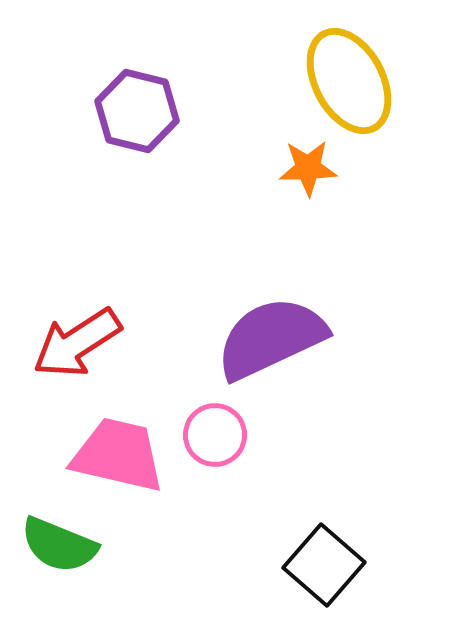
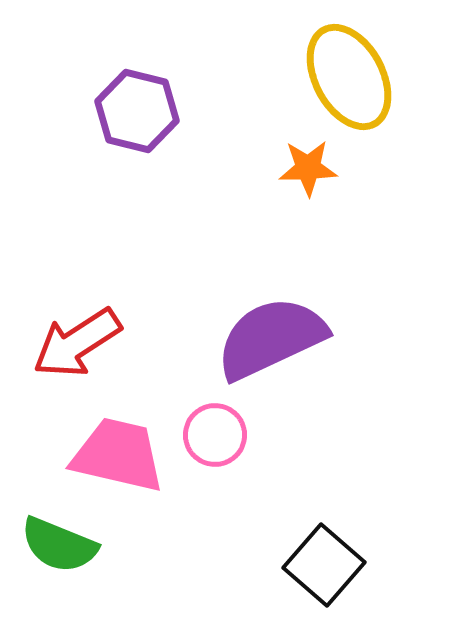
yellow ellipse: moved 4 px up
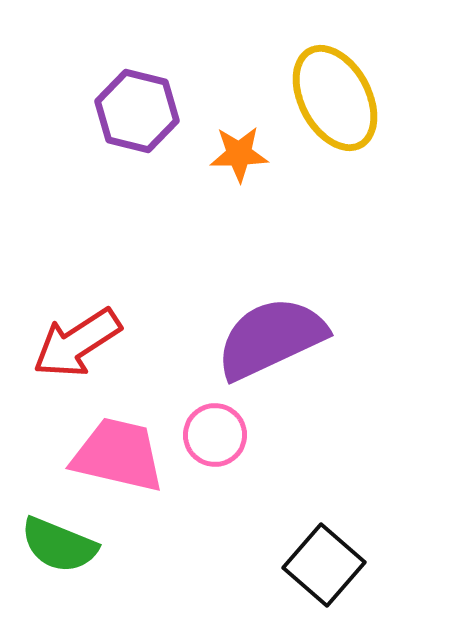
yellow ellipse: moved 14 px left, 21 px down
orange star: moved 69 px left, 14 px up
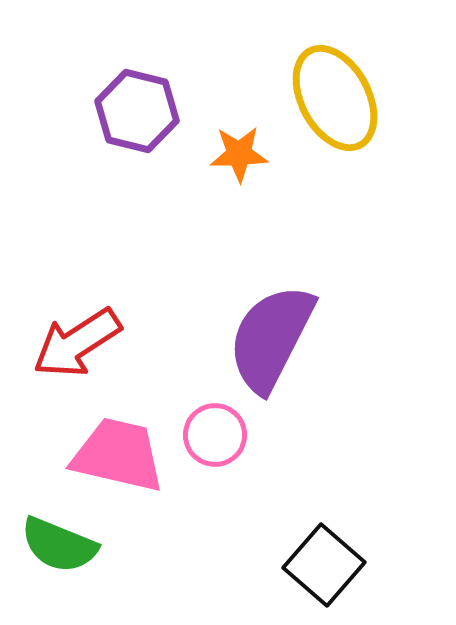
purple semicircle: rotated 38 degrees counterclockwise
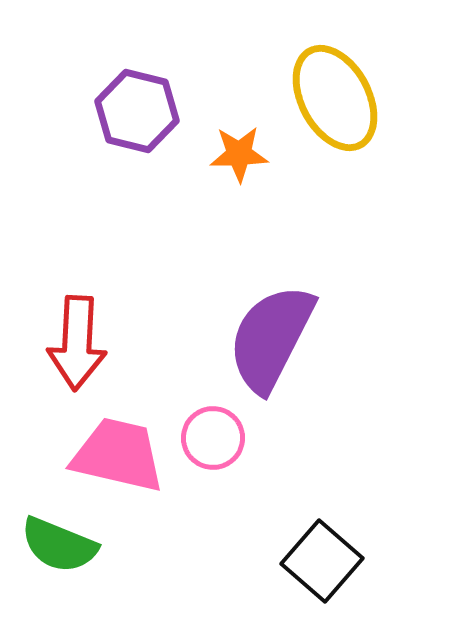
red arrow: rotated 54 degrees counterclockwise
pink circle: moved 2 px left, 3 px down
black square: moved 2 px left, 4 px up
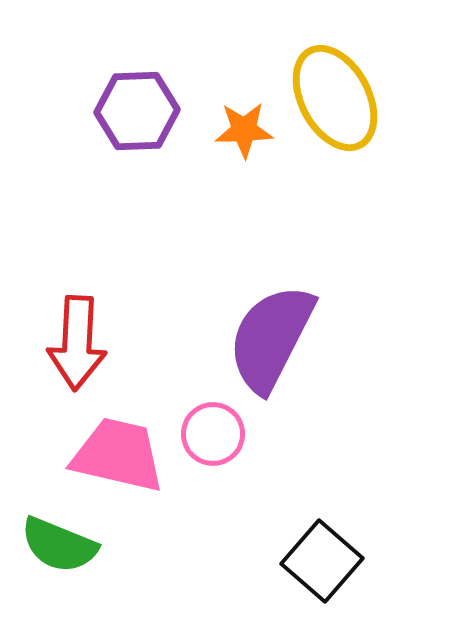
purple hexagon: rotated 16 degrees counterclockwise
orange star: moved 5 px right, 24 px up
pink circle: moved 4 px up
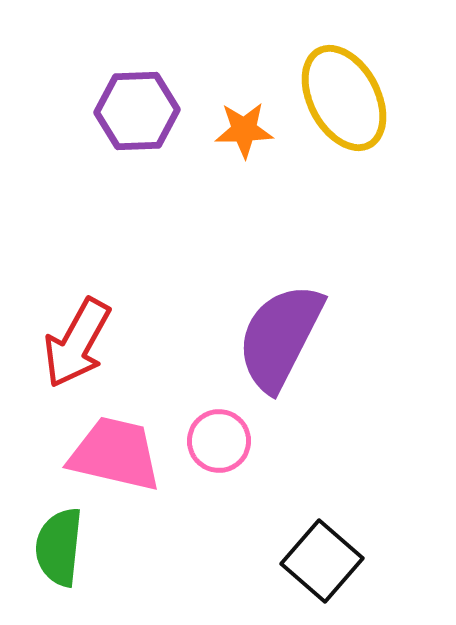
yellow ellipse: moved 9 px right
purple semicircle: moved 9 px right, 1 px up
red arrow: rotated 26 degrees clockwise
pink circle: moved 6 px right, 7 px down
pink trapezoid: moved 3 px left, 1 px up
green semicircle: moved 2 px down; rotated 74 degrees clockwise
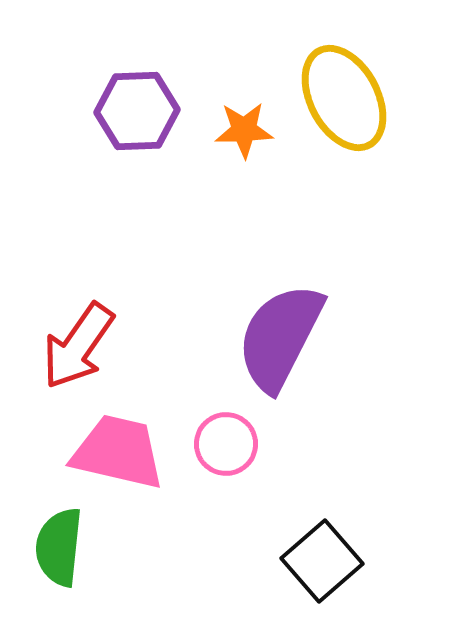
red arrow: moved 1 px right, 3 px down; rotated 6 degrees clockwise
pink circle: moved 7 px right, 3 px down
pink trapezoid: moved 3 px right, 2 px up
black square: rotated 8 degrees clockwise
